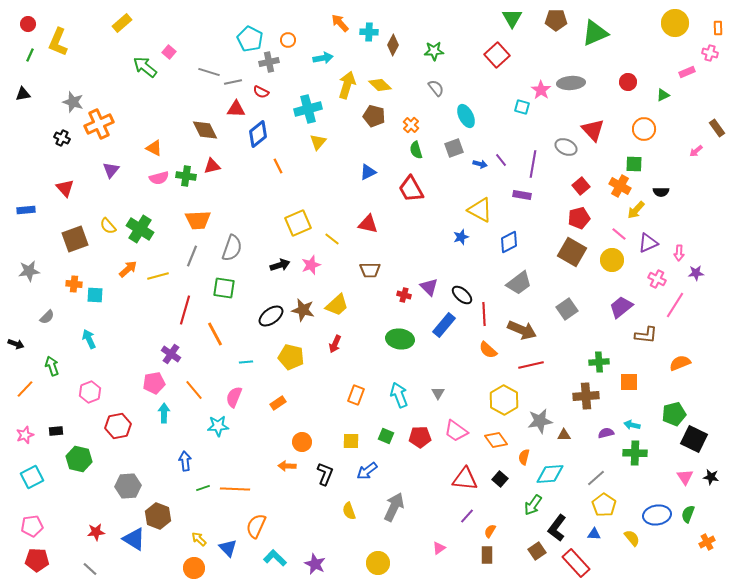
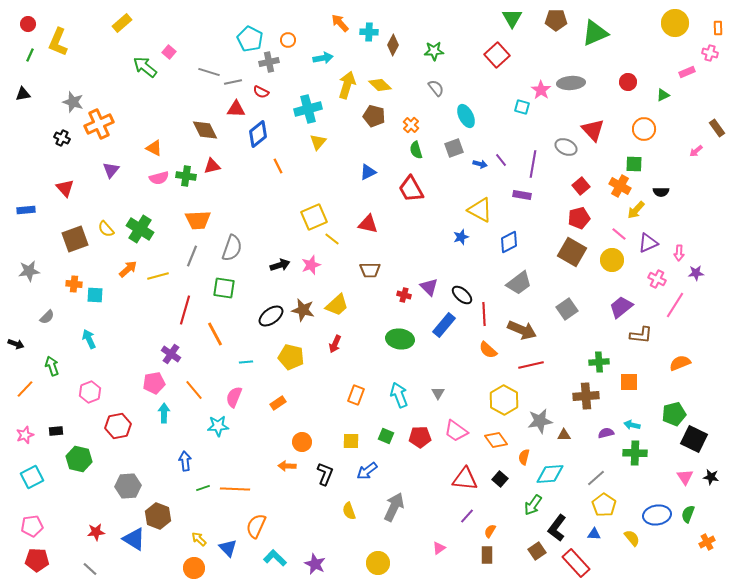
yellow square at (298, 223): moved 16 px right, 6 px up
yellow semicircle at (108, 226): moved 2 px left, 3 px down
brown L-shape at (646, 335): moved 5 px left
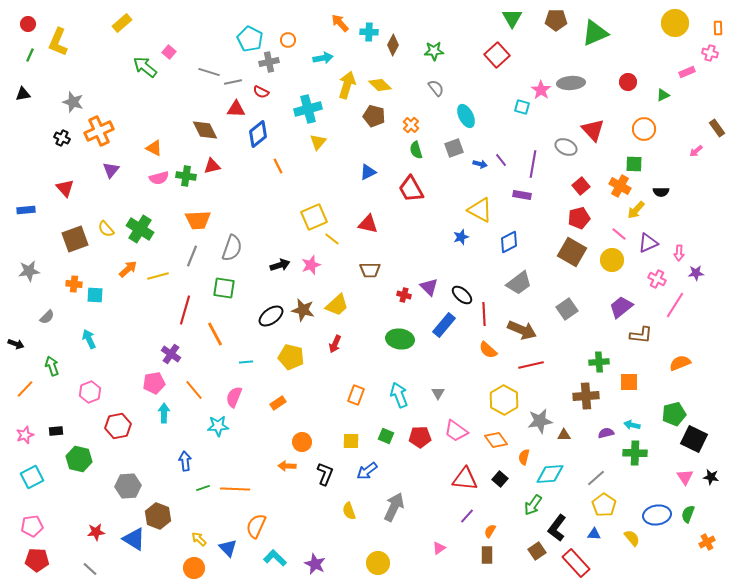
orange cross at (99, 124): moved 7 px down
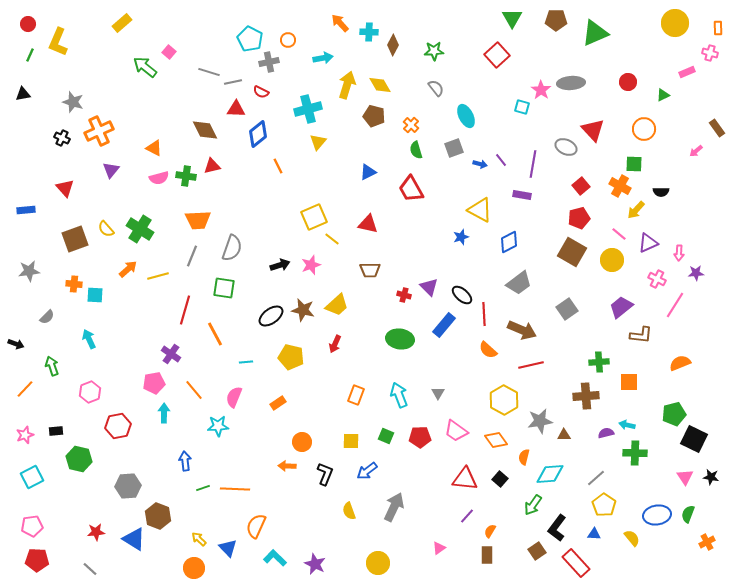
yellow diamond at (380, 85): rotated 15 degrees clockwise
cyan arrow at (632, 425): moved 5 px left
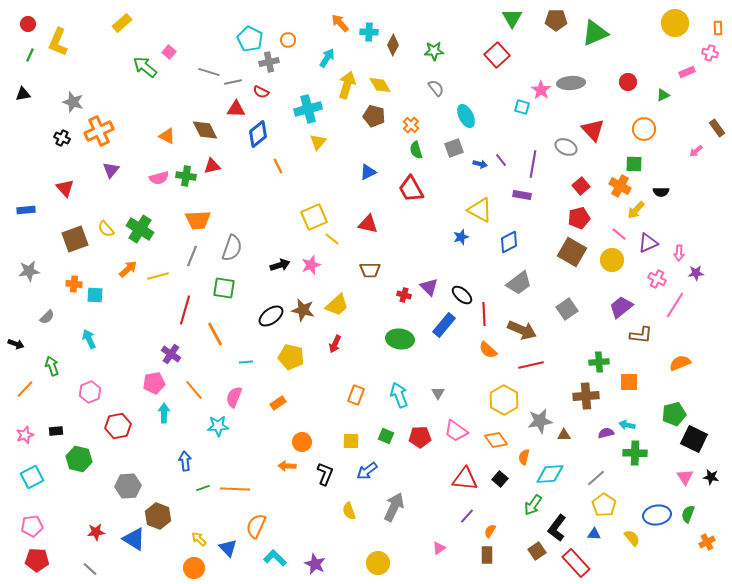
cyan arrow at (323, 58): moved 4 px right; rotated 48 degrees counterclockwise
orange triangle at (154, 148): moved 13 px right, 12 px up
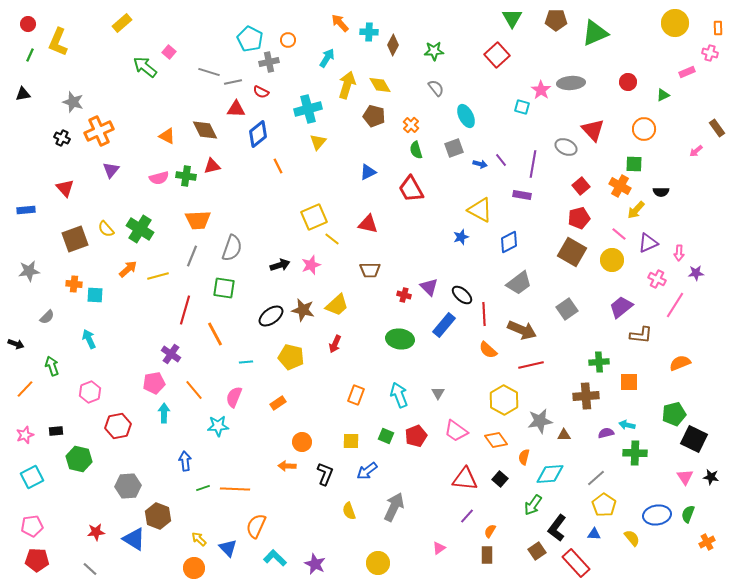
red pentagon at (420, 437): moved 4 px left, 1 px up; rotated 20 degrees counterclockwise
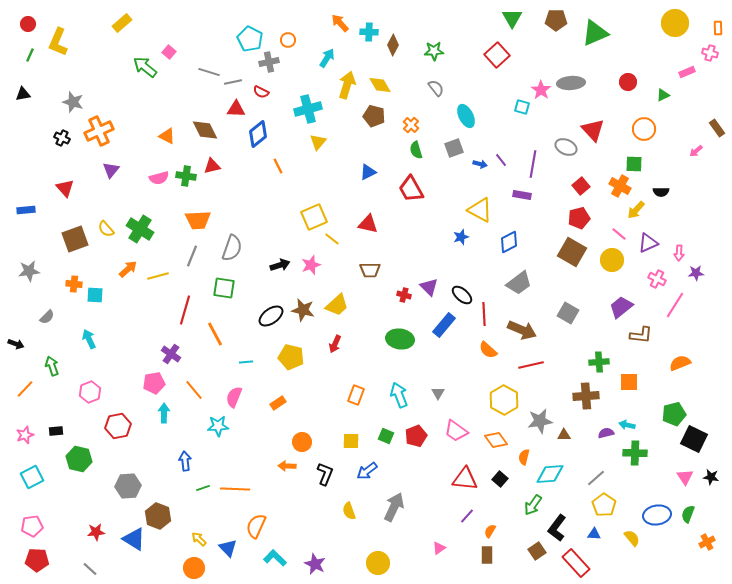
gray square at (567, 309): moved 1 px right, 4 px down; rotated 25 degrees counterclockwise
